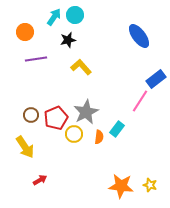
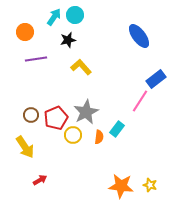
yellow circle: moved 1 px left, 1 px down
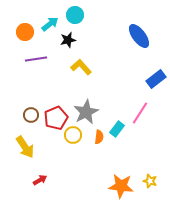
cyan arrow: moved 4 px left, 7 px down; rotated 18 degrees clockwise
pink line: moved 12 px down
yellow star: moved 4 px up
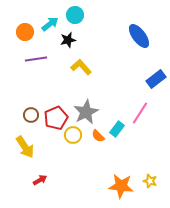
orange semicircle: moved 1 px left, 1 px up; rotated 128 degrees clockwise
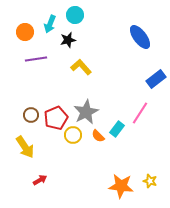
cyan arrow: rotated 150 degrees clockwise
blue ellipse: moved 1 px right, 1 px down
